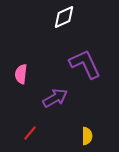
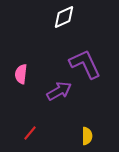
purple arrow: moved 4 px right, 7 px up
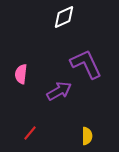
purple L-shape: moved 1 px right
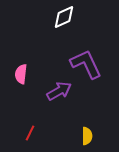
red line: rotated 14 degrees counterclockwise
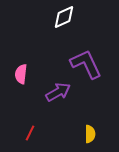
purple arrow: moved 1 px left, 1 px down
yellow semicircle: moved 3 px right, 2 px up
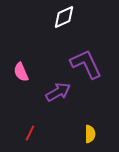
pink semicircle: moved 2 px up; rotated 30 degrees counterclockwise
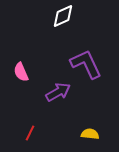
white diamond: moved 1 px left, 1 px up
yellow semicircle: rotated 84 degrees counterclockwise
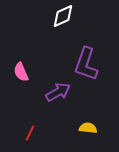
purple L-shape: rotated 136 degrees counterclockwise
yellow semicircle: moved 2 px left, 6 px up
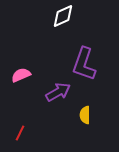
purple L-shape: moved 2 px left
pink semicircle: moved 3 px down; rotated 90 degrees clockwise
yellow semicircle: moved 3 px left, 13 px up; rotated 96 degrees counterclockwise
red line: moved 10 px left
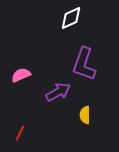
white diamond: moved 8 px right, 2 px down
